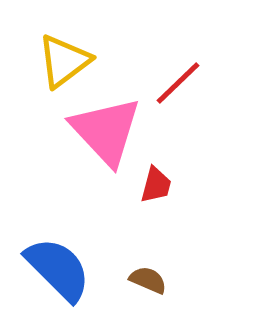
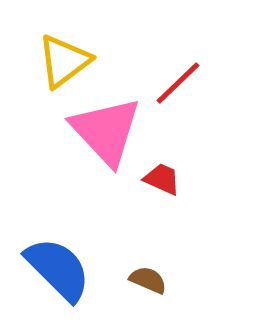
red trapezoid: moved 6 px right, 6 px up; rotated 81 degrees counterclockwise
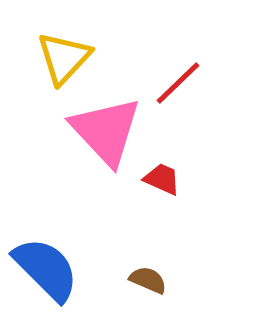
yellow triangle: moved 3 px up; rotated 10 degrees counterclockwise
blue semicircle: moved 12 px left
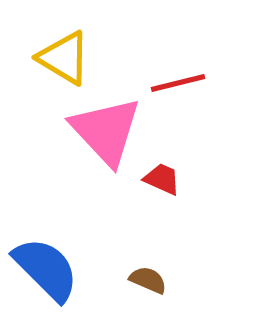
yellow triangle: rotated 42 degrees counterclockwise
red line: rotated 30 degrees clockwise
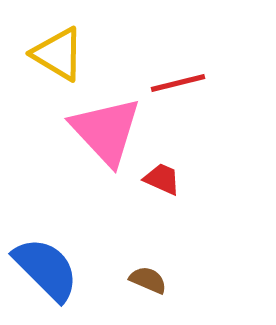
yellow triangle: moved 6 px left, 4 px up
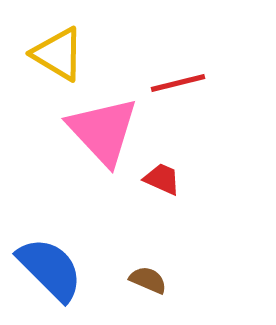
pink triangle: moved 3 px left
blue semicircle: moved 4 px right
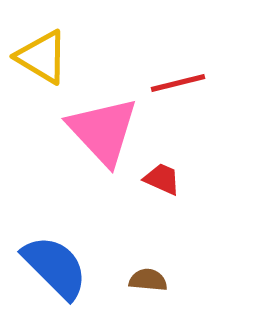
yellow triangle: moved 16 px left, 3 px down
blue semicircle: moved 5 px right, 2 px up
brown semicircle: rotated 18 degrees counterclockwise
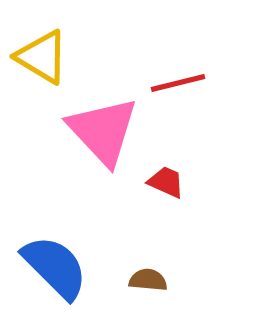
red trapezoid: moved 4 px right, 3 px down
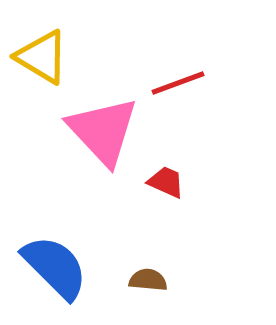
red line: rotated 6 degrees counterclockwise
